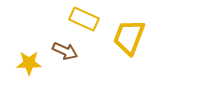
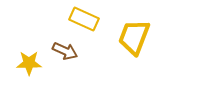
yellow trapezoid: moved 5 px right
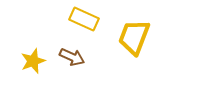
brown arrow: moved 7 px right, 6 px down
yellow star: moved 4 px right, 2 px up; rotated 20 degrees counterclockwise
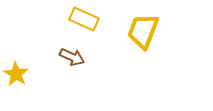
yellow trapezoid: moved 9 px right, 6 px up
yellow star: moved 17 px left, 13 px down; rotated 20 degrees counterclockwise
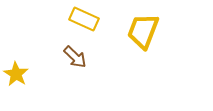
brown arrow: moved 3 px right; rotated 20 degrees clockwise
